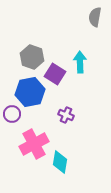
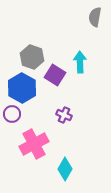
purple square: moved 1 px down
blue hexagon: moved 8 px left, 4 px up; rotated 20 degrees counterclockwise
purple cross: moved 2 px left
cyan diamond: moved 5 px right, 7 px down; rotated 20 degrees clockwise
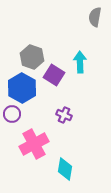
purple square: moved 1 px left
cyan diamond: rotated 20 degrees counterclockwise
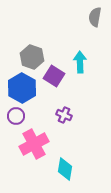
purple square: moved 1 px down
purple circle: moved 4 px right, 2 px down
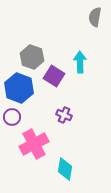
blue hexagon: moved 3 px left; rotated 8 degrees counterclockwise
purple circle: moved 4 px left, 1 px down
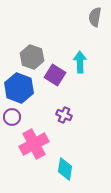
purple square: moved 1 px right, 1 px up
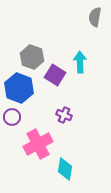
pink cross: moved 4 px right
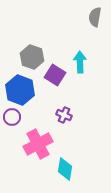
blue hexagon: moved 1 px right, 2 px down
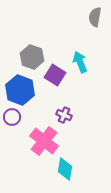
cyan arrow: rotated 20 degrees counterclockwise
pink cross: moved 6 px right, 3 px up; rotated 24 degrees counterclockwise
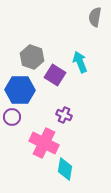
blue hexagon: rotated 20 degrees counterclockwise
pink cross: moved 2 px down; rotated 12 degrees counterclockwise
